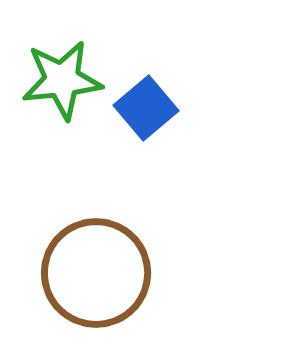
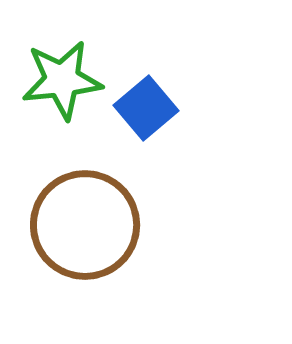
brown circle: moved 11 px left, 48 px up
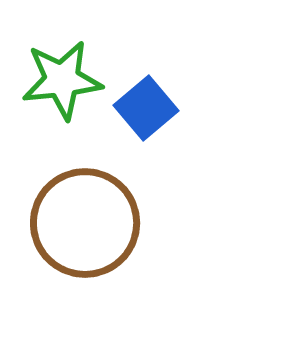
brown circle: moved 2 px up
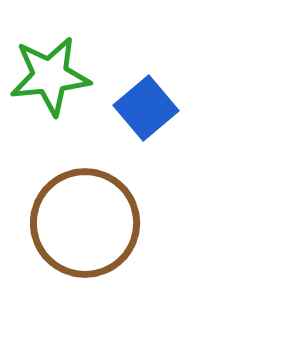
green star: moved 12 px left, 4 px up
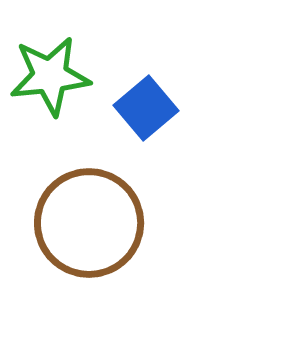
brown circle: moved 4 px right
